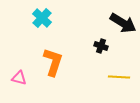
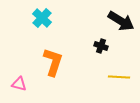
black arrow: moved 2 px left, 2 px up
pink triangle: moved 6 px down
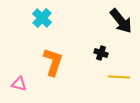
black arrow: rotated 20 degrees clockwise
black cross: moved 7 px down
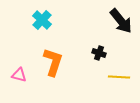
cyan cross: moved 2 px down
black cross: moved 2 px left
pink triangle: moved 9 px up
